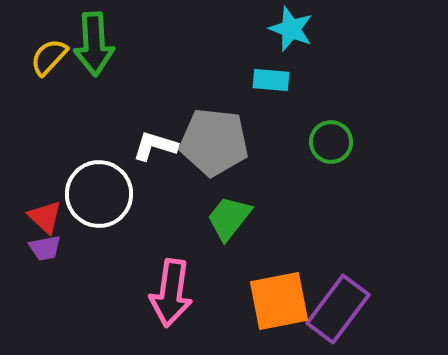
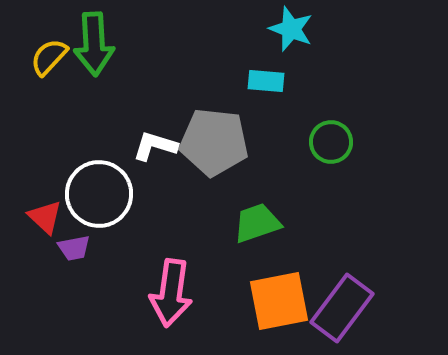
cyan rectangle: moved 5 px left, 1 px down
green trapezoid: moved 28 px right, 5 px down; rotated 33 degrees clockwise
purple trapezoid: moved 29 px right
purple rectangle: moved 4 px right, 1 px up
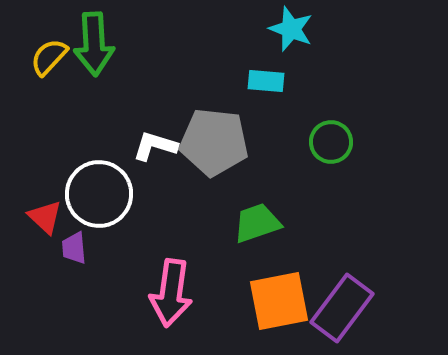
purple trapezoid: rotated 96 degrees clockwise
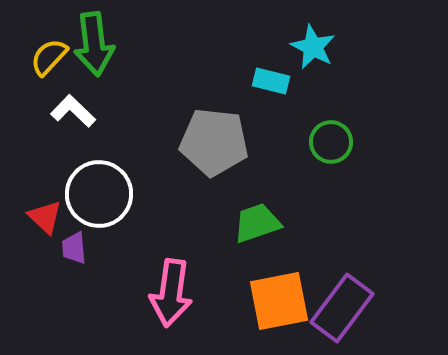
cyan star: moved 22 px right, 18 px down; rotated 6 degrees clockwise
green arrow: rotated 4 degrees counterclockwise
cyan rectangle: moved 5 px right; rotated 9 degrees clockwise
white L-shape: moved 82 px left, 35 px up; rotated 27 degrees clockwise
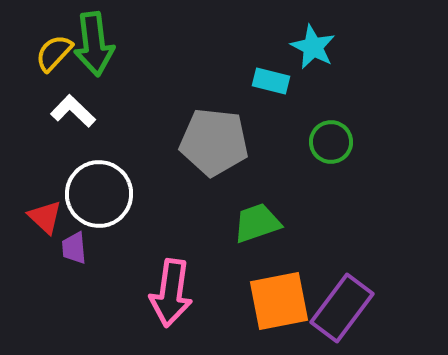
yellow semicircle: moved 5 px right, 4 px up
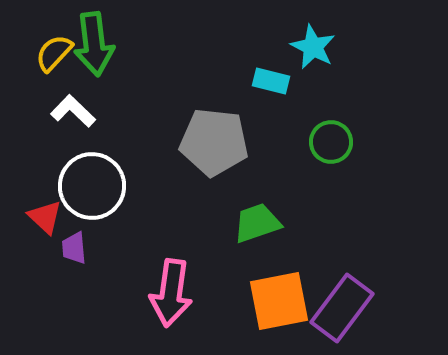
white circle: moved 7 px left, 8 px up
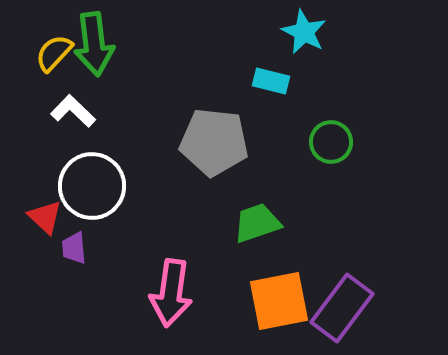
cyan star: moved 9 px left, 15 px up
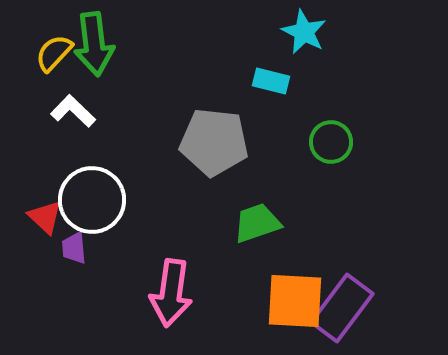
white circle: moved 14 px down
orange square: moved 16 px right; rotated 14 degrees clockwise
